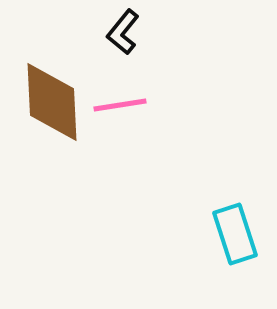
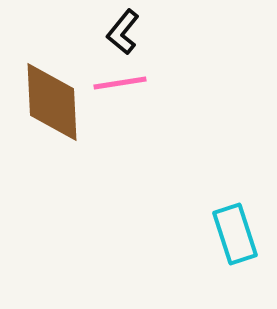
pink line: moved 22 px up
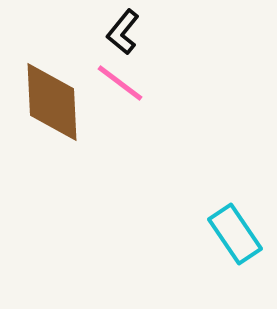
pink line: rotated 46 degrees clockwise
cyan rectangle: rotated 16 degrees counterclockwise
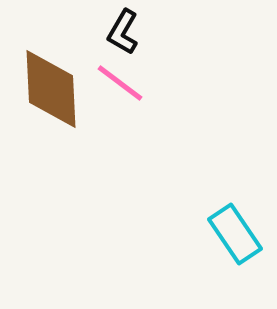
black L-shape: rotated 9 degrees counterclockwise
brown diamond: moved 1 px left, 13 px up
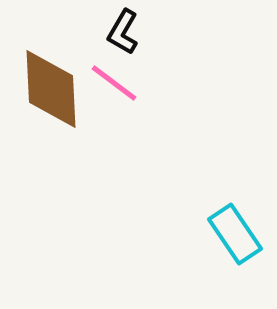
pink line: moved 6 px left
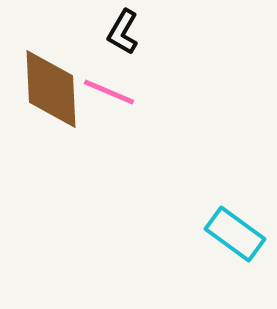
pink line: moved 5 px left, 9 px down; rotated 14 degrees counterclockwise
cyan rectangle: rotated 20 degrees counterclockwise
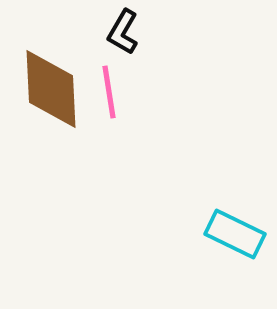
pink line: rotated 58 degrees clockwise
cyan rectangle: rotated 10 degrees counterclockwise
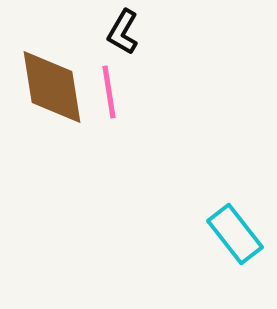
brown diamond: moved 1 px right, 2 px up; rotated 6 degrees counterclockwise
cyan rectangle: rotated 26 degrees clockwise
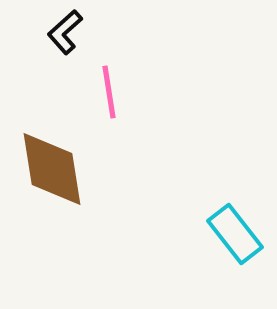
black L-shape: moved 58 px left; rotated 18 degrees clockwise
brown diamond: moved 82 px down
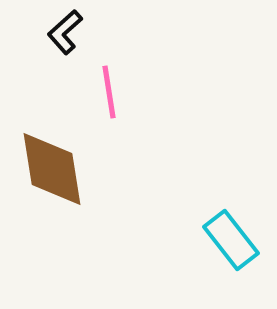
cyan rectangle: moved 4 px left, 6 px down
